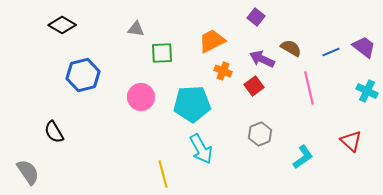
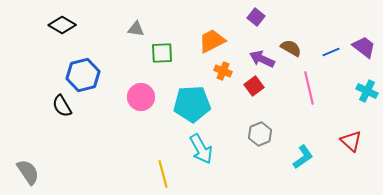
black semicircle: moved 8 px right, 26 px up
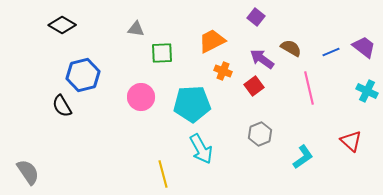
purple arrow: rotated 10 degrees clockwise
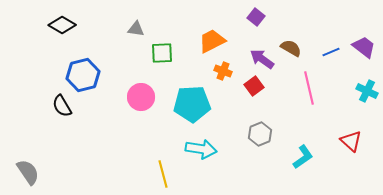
cyan arrow: rotated 52 degrees counterclockwise
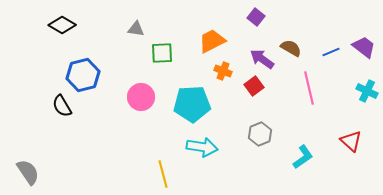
cyan arrow: moved 1 px right, 2 px up
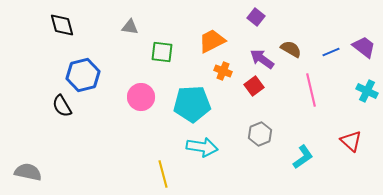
black diamond: rotated 44 degrees clockwise
gray triangle: moved 6 px left, 2 px up
brown semicircle: moved 1 px down
green square: moved 1 px up; rotated 10 degrees clockwise
pink line: moved 2 px right, 2 px down
gray semicircle: rotated 44 degrees counterclockwise
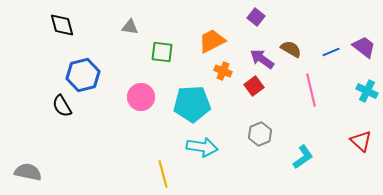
red triangle: moved 10 px right
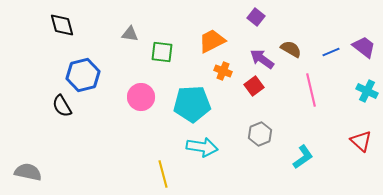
gray triangle: moved 7 px down
